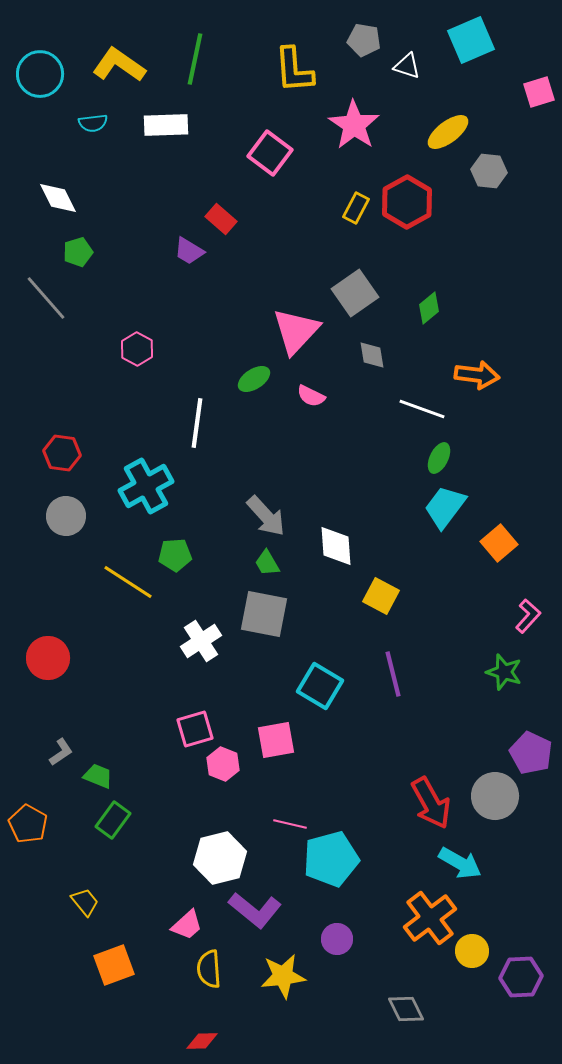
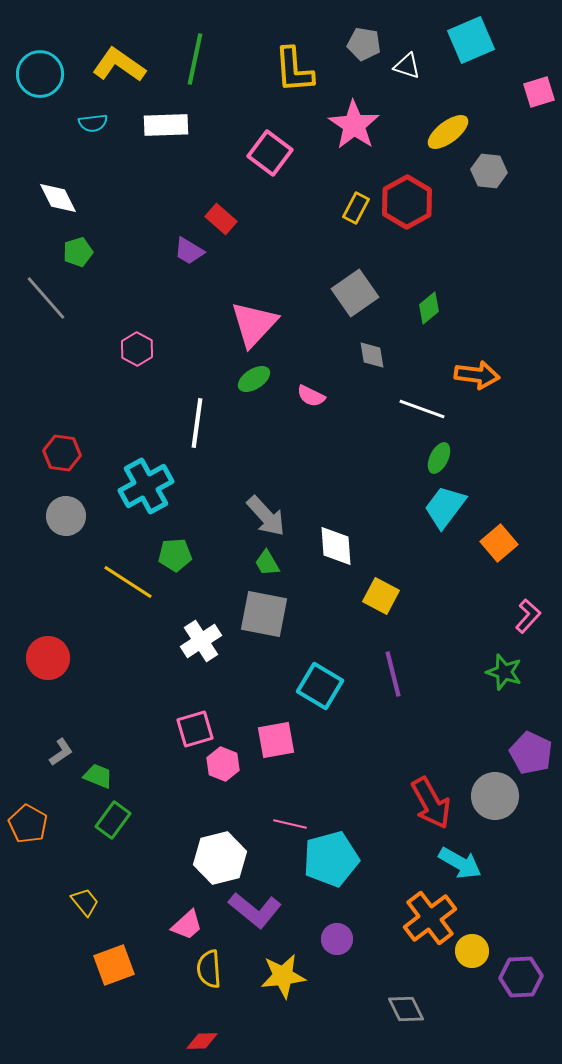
gray pentagon at (364, 40): moved 4 px down
pink triangle at (296, 331): moved 42 px left, 7 px up
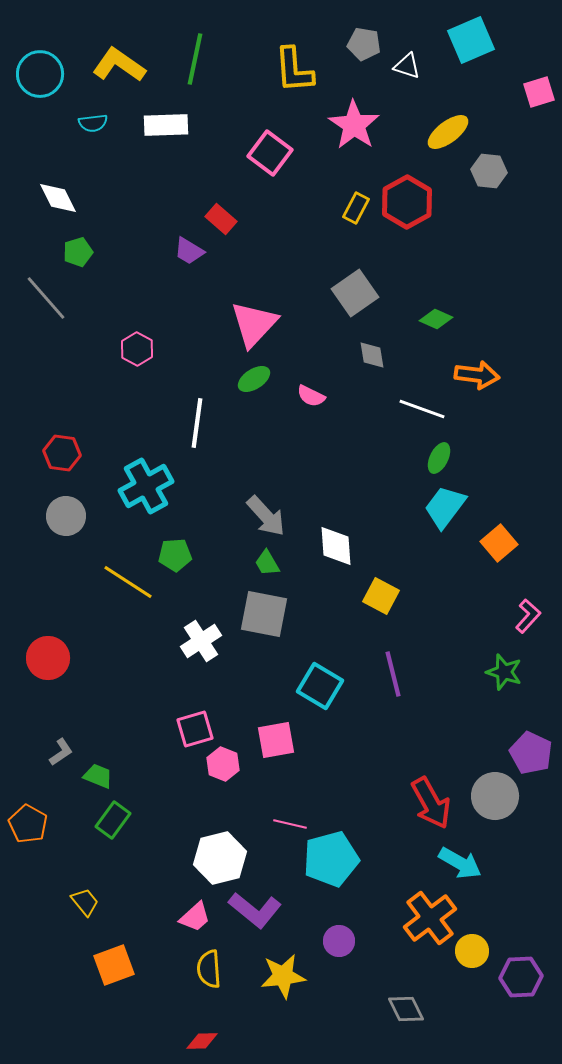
green diamond at (429, 308): moved 7 px right, 11 px down; rotated 64 degrees clockwise
pink trapezoid at (187, 925): moved 8 px right, 8 px up
purple circle at (337, 939): moved 2 px right, 2 px down
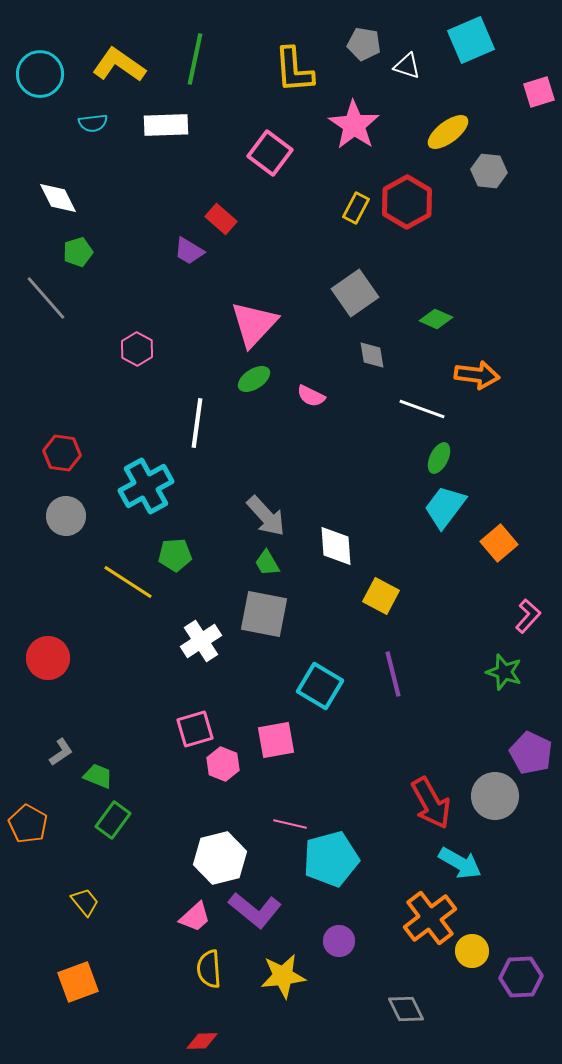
orange square at (114, 965): moved 36 px left, 17 px down
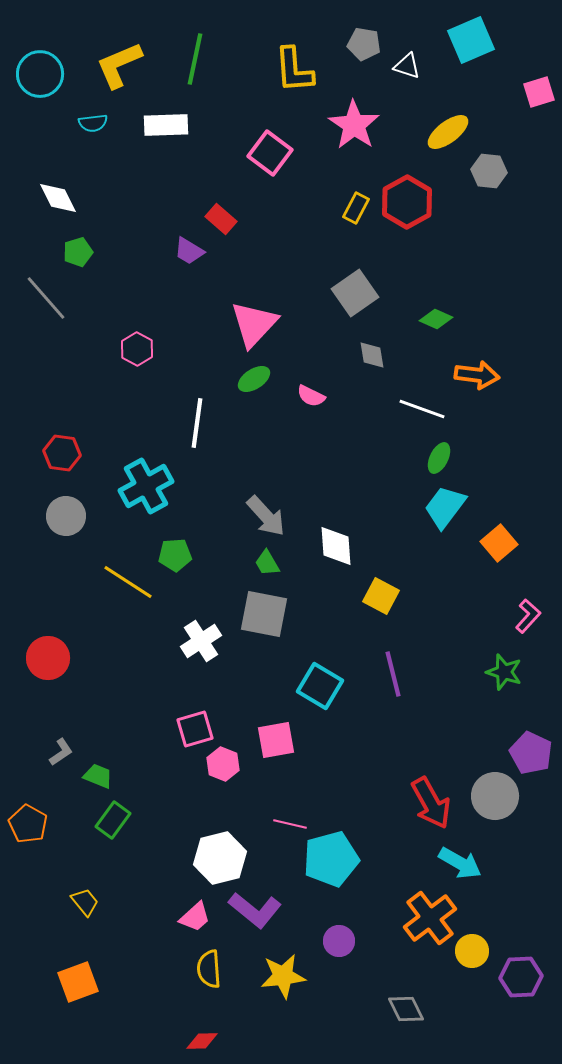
yellow L-shape at (119, 65): rotated 58 degrees counterclockwise
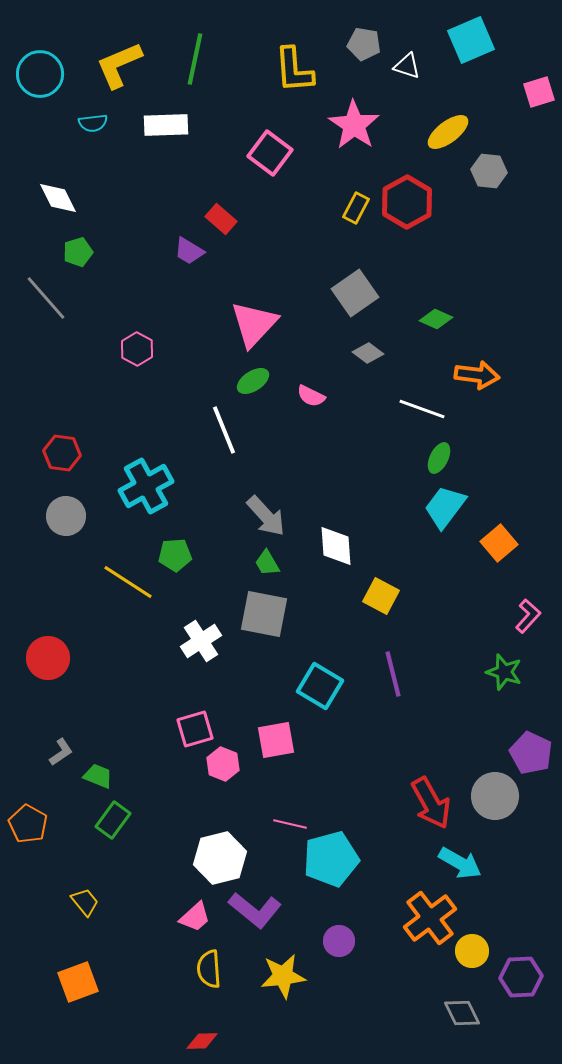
gray diamond at (372, 355): moved 4 px left, 2 px up; rotated 44 degrees counterclockwise
green ellipse at (254, 379): moved 1 px left, 2 px down
white line at (197, 423): moved 27 px right, 7 px down; rotated 30 degrees counterclockwise
gray diamond at (406, 1009): moved 56 px right, 4 px down
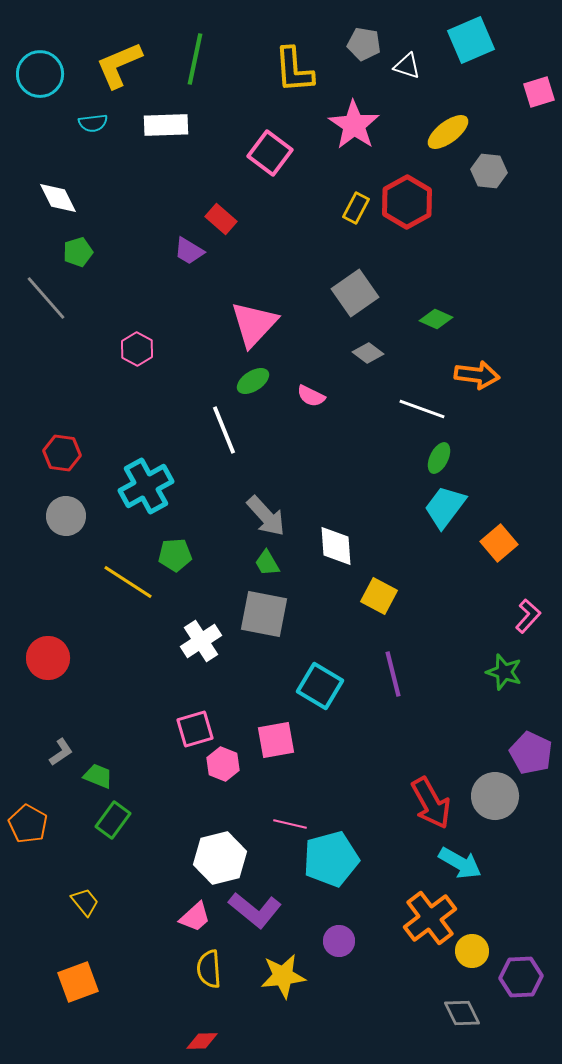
yellow square at (381, 596): moved 2 px left
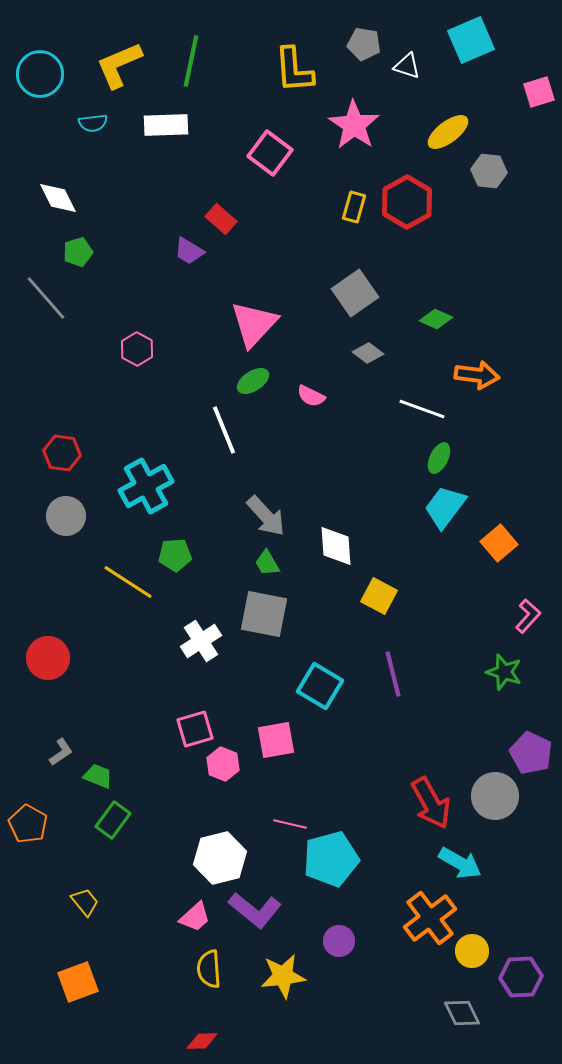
green line at (195, 59): moved 4 px left, 2 px down
yellow rectangle at (356, 208): moved 2 px left, 1 px up; rotated 12 degrees counterclockwise
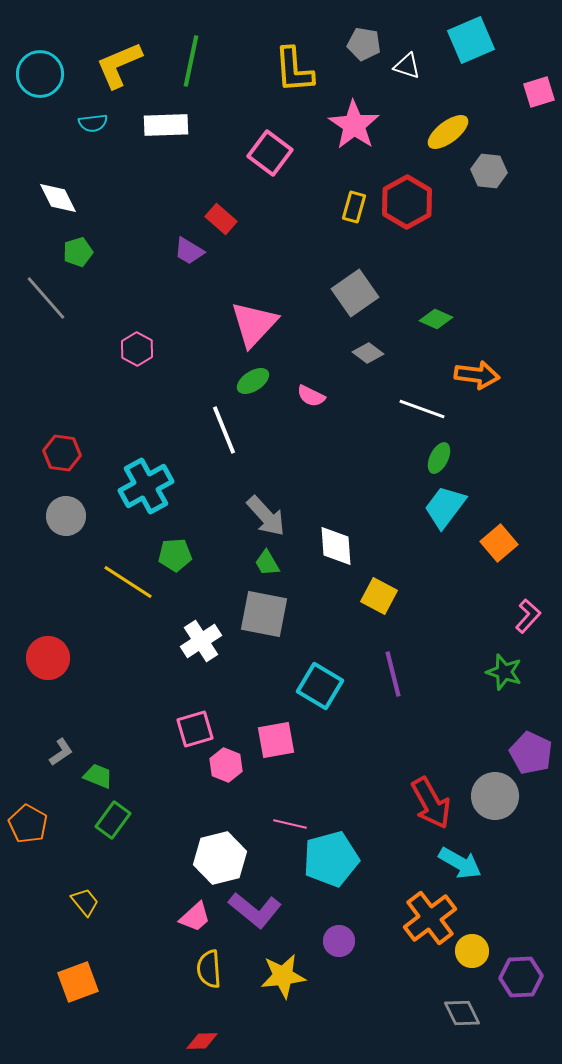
pink hexagon at (223, 764): moved 3 px right, 1 px down
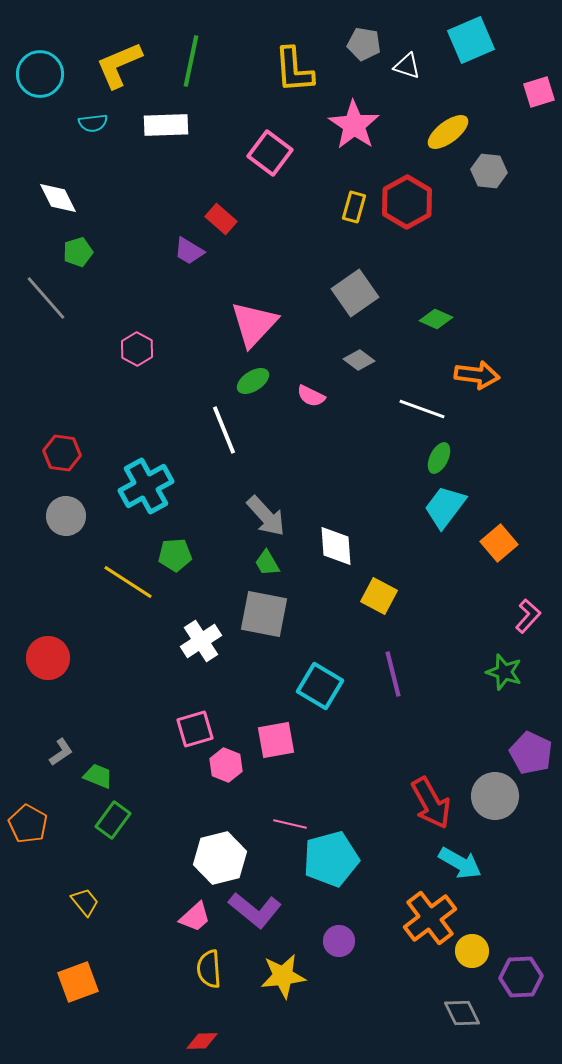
gray diamond at (368, 353): moved 9 px left, 7 px down
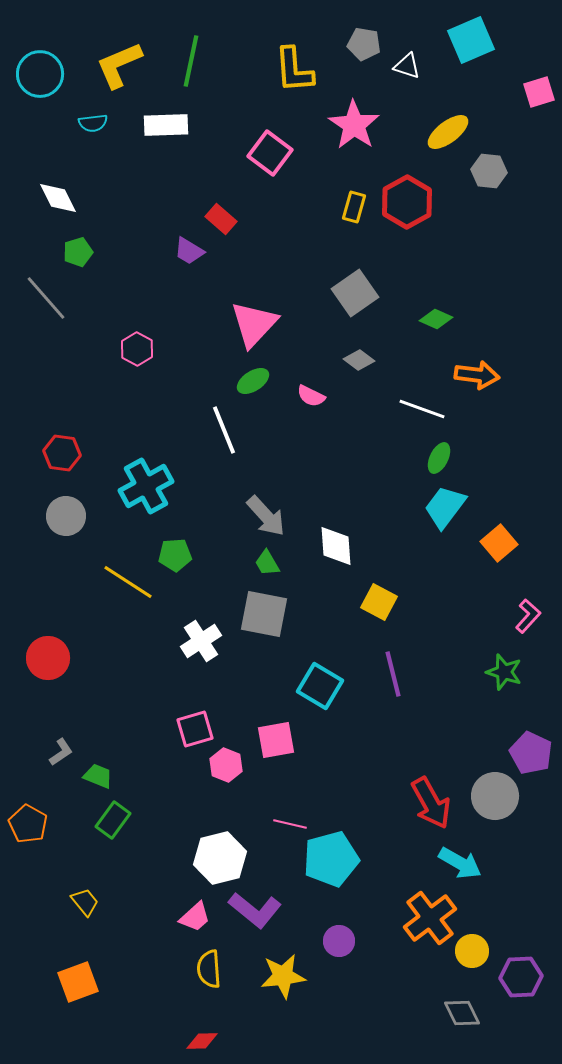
yellow square at (379, 596): moved 6 px down
